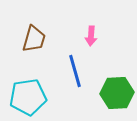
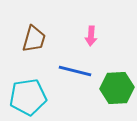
blue line: rotated 60 degrees counterclockwise
green hexagon: moved 5 px up
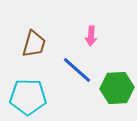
brown trapezoid: moved 5 px down
blue line: moved 2 px right, 1 px up; rotated 28 degrees clockwise
cyan pentagon: rotated 9 degrees clockwise
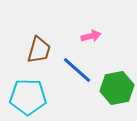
pink arrow: rotated 108 degrees counterclockwise
brown trapezoid: moved 5 px right, 6 px down
green hexagon: rotated 8 degrees counterclockwise
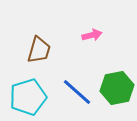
pink arrow: moved 1 px right, 1 px up
blue line: moved 22 px down
cyan pentagon: rotated 18 degrees counterclockwise
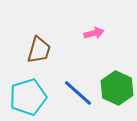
pink arrow: moved 2 px right, 2 px up
green hexagon: rotated 24 degrees counterclockwise
blue line: moved 1 px right, 1 px down
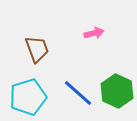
brown trapezoid: moved 2 px left, 1 px up; rotated 36 degrees counterclockwise
green hexagon: moved 3 px down
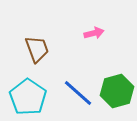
green hexagon: rotated 20 degrees clockwise
cyan pentagon: rotated 21 degrees counterclockwise
